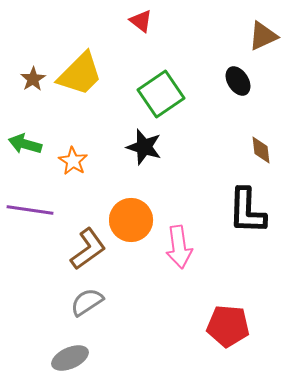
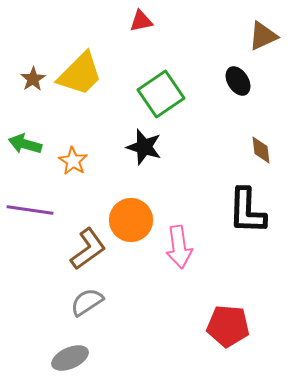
red triangle: rotated 50 degrees counterclockwise
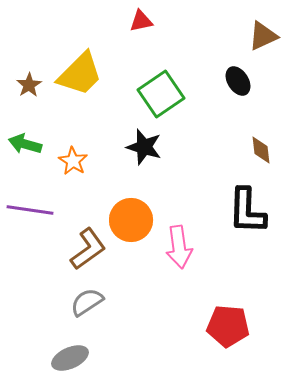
brown star: moved 4 px left, 6 px down
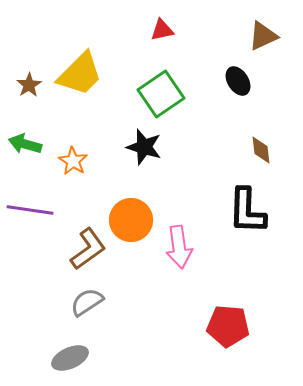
red triangle: moved 21 px right, 9 px down
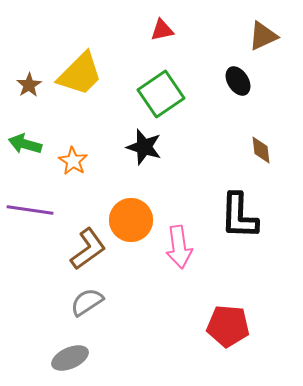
black L-shape: moved 8 px left, 5 px down
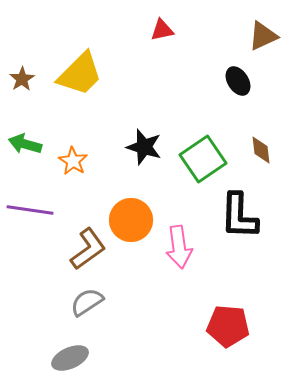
brown star: moved 7 px left, 6 px up
green square: moved 42 px right, 65 px down
